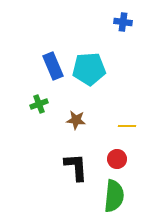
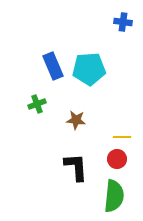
green cross: moved 2 px left
yellow line: moved 5 px left, 11 px down
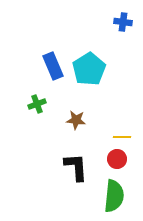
cyan pentagon: rotated 28 degrees counterclockwise
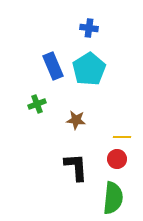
blue cross: moved 34 px left, 6 px down
green semicircle: moved 1 px left, 2 px down
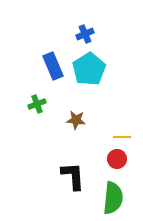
blue cross: moved 4 px left, 6 px down; rotated 30 degrees counterclockwise
black L-shape: moved 3 px left, 9 px down
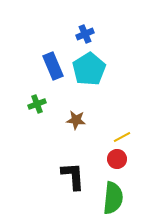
yellow line: rotated 30 degrees counterclockwise
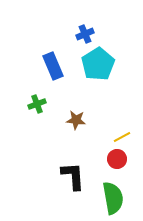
cyan pentagon: moved 9 px right, 5 px up
green semicircle: rotated 16 degrees counterclockwise
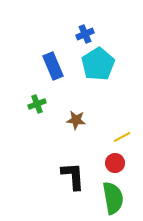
red circle: moved 2 px left, 4 px down
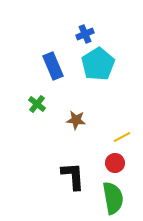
green cross: rotated 30 degrees counterclockwise
